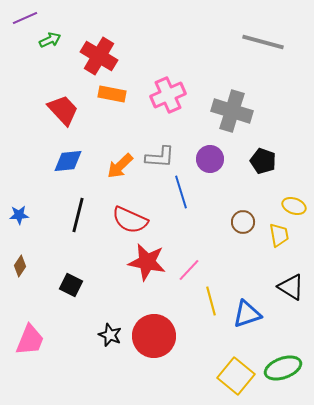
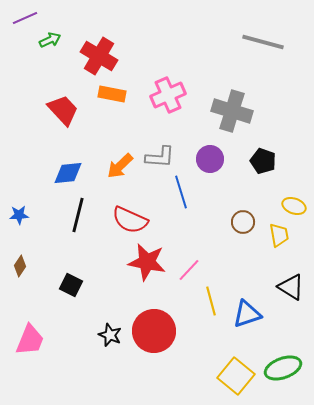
blue diamond: moved 12 px down
red circle: moved 5 px up
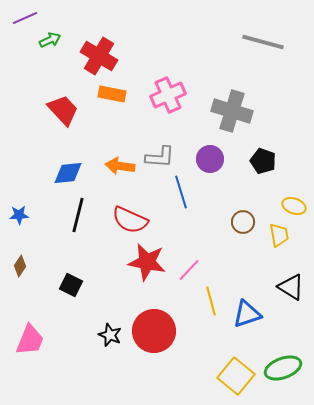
orange arrow: rotated 52 degrees clockwise
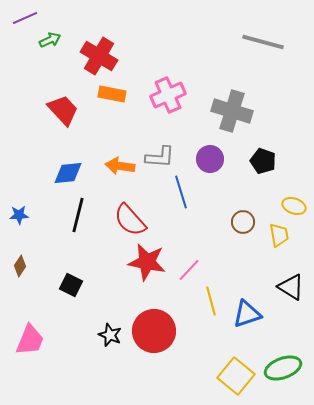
red semicircle: rotated 24 degrees clockwise
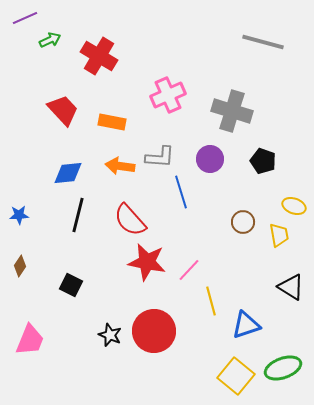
orange rectangle: moved 28 px down
blue triangle: moved 1 px left, 11 px down
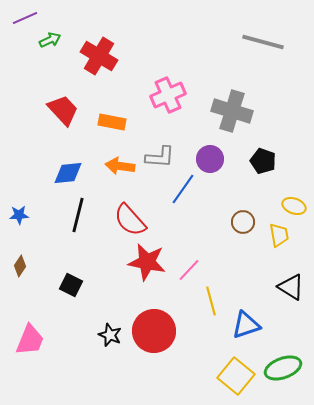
blue line: moved 2 px right, 3 px up; rotated 52 degrees clockwise
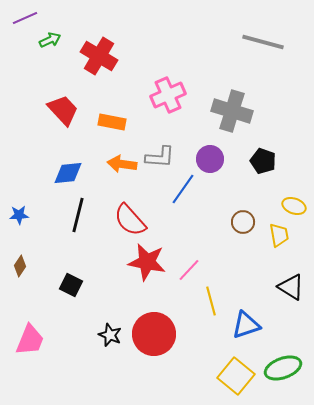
orange arrow: moved 2 px right, 2 px up
red circle: moved 3 px down
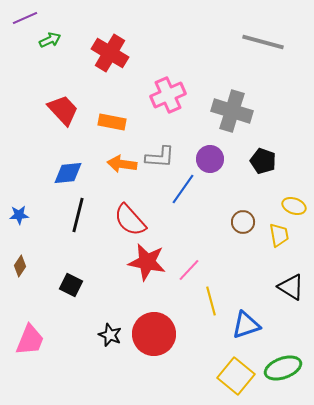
red cross: moved 11 px right, 3 px up
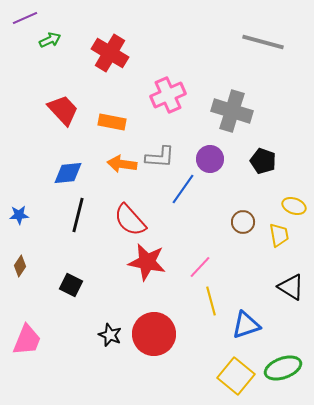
pink line: moved 11 px right, 3 px up
pink trapezoid: moved 3 px left
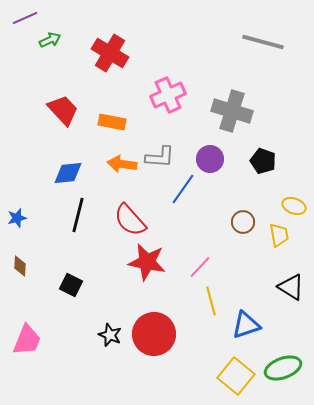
blue star: moved 2 px left, 3 px down; rotated 12 degrees counterclockwise
brown diamond: rotated 30 degrees counterclockwise
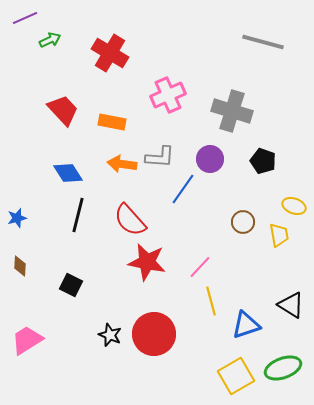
blue diamond: rotated 64 degrees clockwise
black triangle: moved 18 px down
pink trapezoid: rotated 144 degrees counterclockwise
yellow square: rotated 21 degrees clockwise
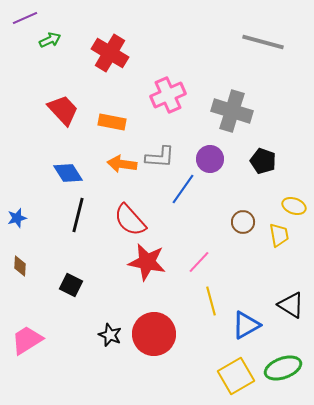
pink line: moved 1 px left, 5 px up
blue triangle: rotated 12 degrees counterclockwise
